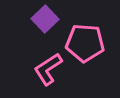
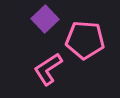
pink pentagon: moved 3 px up
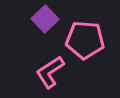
pink L-shape: moved 2 px right, 3 px down
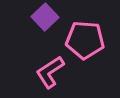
purple square: moved 2 px up
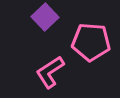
pink pentagon: moved 6 px right, 2 px down
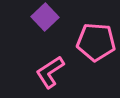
pink pentagon: moved 5 px right
